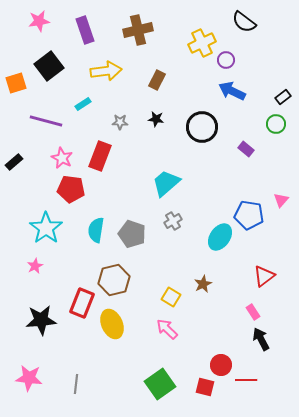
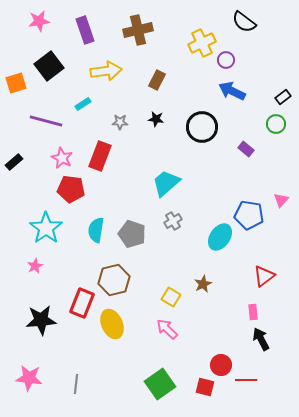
pink rectangle at (253, 312): rotated 28 degrees clockwise
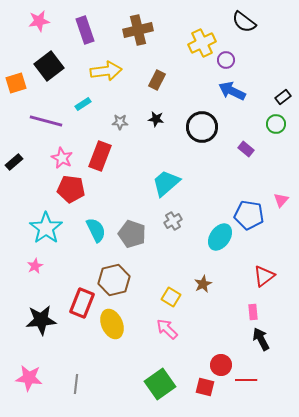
cyan semicircle at (96, 230): rotated 145 degrees clockwise
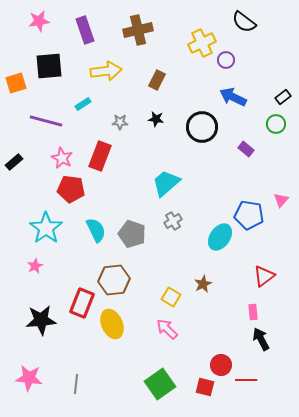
black square at (49, 66): rotated 32 degrees clockwise
blue arrow at (232, 91): moved 1 px right, 6 px down
brown hexagon at (114, 280): rotated 8 degrees clockwise
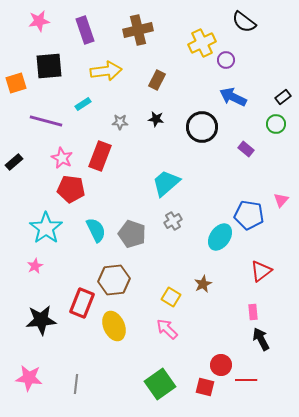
red triangle at (264, 276): moved 3 px left, 5 px up
yellow ellipse at (112, 324): moved 2 px right, 2 px down
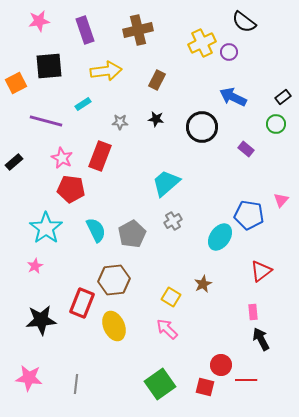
purple circle at (226, 60): moved 3 px right, 8 px up
orange square at (16, 83): rotated 10 degrees counterclockwise
gray pentagon at (132, 234): rotated 24 degrees clockwise
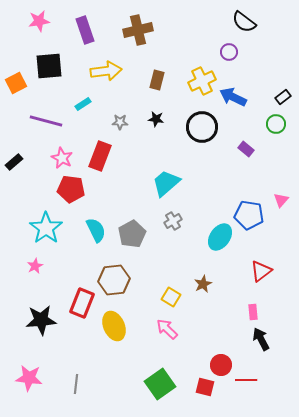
yellow cross at (202, 43): moved 38 px down
brown rectangle at (157, 80): rotated 12 degrees counterclockwise
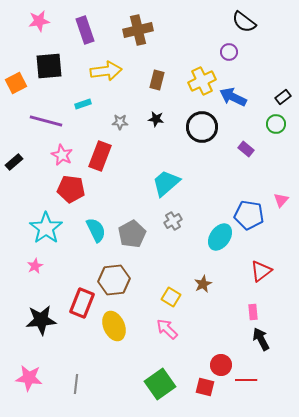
cyan rectangle at (83, 104): rotated 14 degrees clockwise
pink star at (62, 158): moved 3 px up
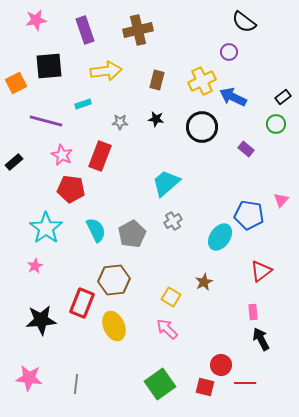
pink star at (39, 21): moved 3 px left, 1 px up
brown star at (203, 284): moved 1 px right, 2 px up
red line at (246, 380): moved 1 px left, 3 px down
